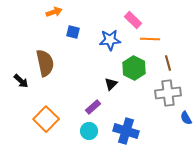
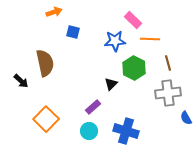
blue star: moved 5 px right, 1 px down
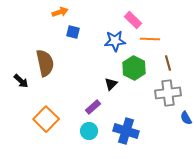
orange arrow: moved 6 px right
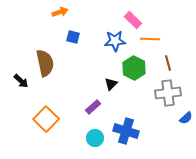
blue square: moved 5 px down
blue semicircle: rotated 104 degrees counterclockwise
cyan circle: moved 6 px right, 7 px down
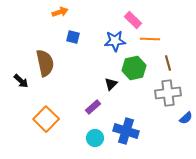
green hexagon: rotated 20 degrees clockwise
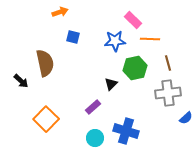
green hexagon: moved 1 px right
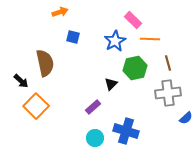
blue star: rotated 25 degrees counterclockwise
orange square: moved 10 px left, 13 px up
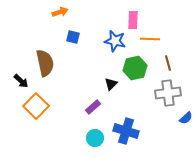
pink rectangle: rotated 48 degrees clockwise
blue star: rotated 30 degrees counterclockwise
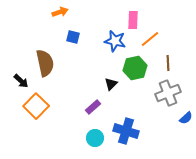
orange line: rotated 42 degrees counterclockwise
brown line: rotated 14 degrees clockwise
gray cross: rotated 15 degrees counterclockwise
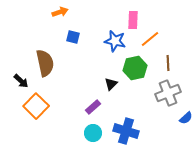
cyan circle: moved 2 px left, 5 px up
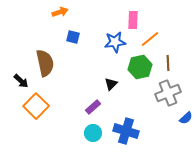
blue star: moved 1 px down; rotated 20 degrees counterclockwise
green hexagon: moved 5 px right, 1 px up
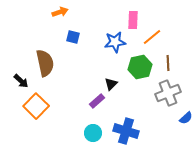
orange line: moved 2 px right, 2 px up
purple rectangle: moved 4 px right, 6 px up
